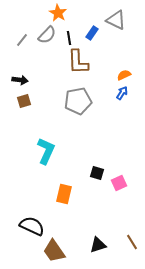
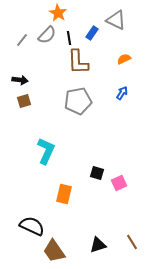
orange semicircle: moved 16 px up
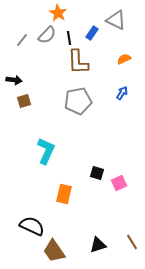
black arrow: moved 6 px left
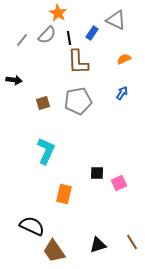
brown square: moved 19 px right, 2 px down
black square: rotated 16 degrees counterclockwise
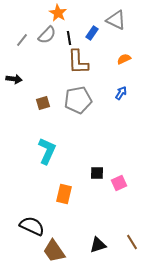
black arrow: moved 1 px up
blue arrow: moved 1 px left
gray pentagon: moved 1 px up
cyan L-shape: moved 1 px right
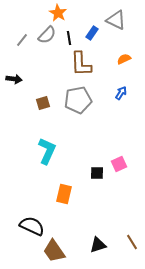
brown L-shape: moved 3 px right, 2 px down
pink square: moved 19 px up
